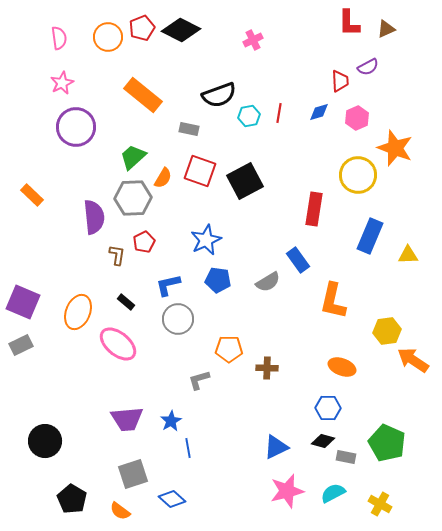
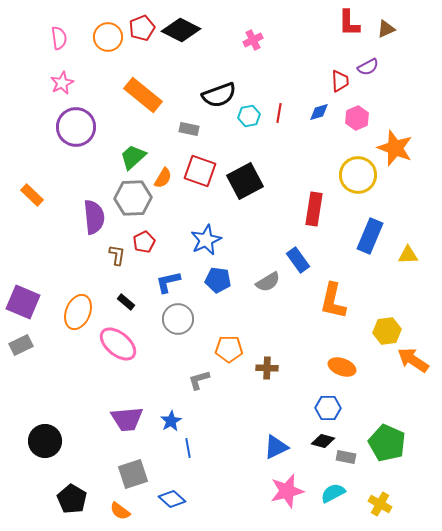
blue L-shape at (168, 285): moved 3 px up
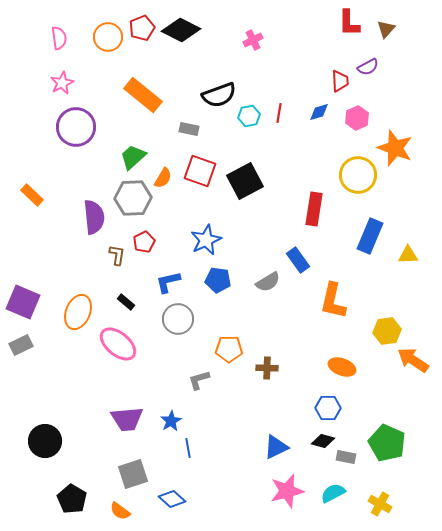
brown triangle at (386, 29): rotated 24 degrees counterclockwise
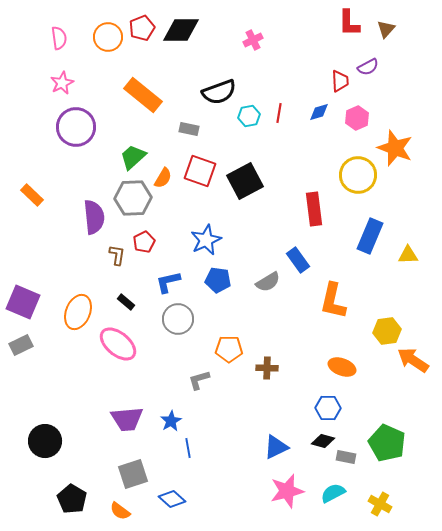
black diamond at (181, 30): rotated 27 degrees counterclockwise
black semicircle at (219, 95): moved 3 px up
red rectangle at (314, 209): rotated 16 degrees counterclockwise
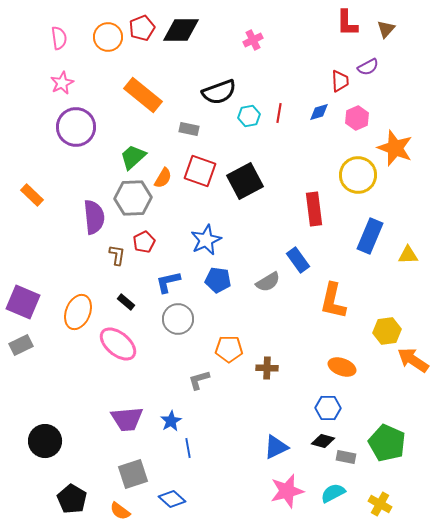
red L-shape at (349, 23): moved 2 px left
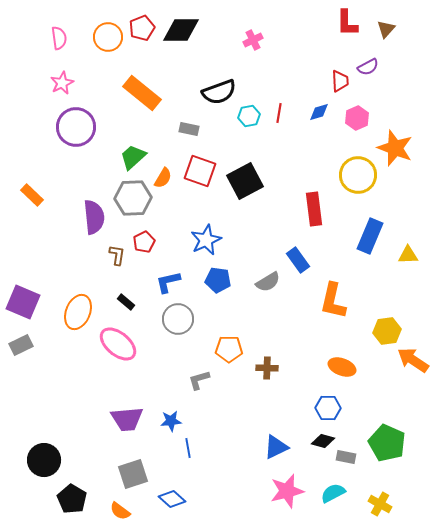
orange rectangle at (143, 95): moved 1 px left, 2 px up
blue star at (171, 421): rotated 25 degrees clockwise
black circle at (45, 441): moved 1 px left, 19 px down
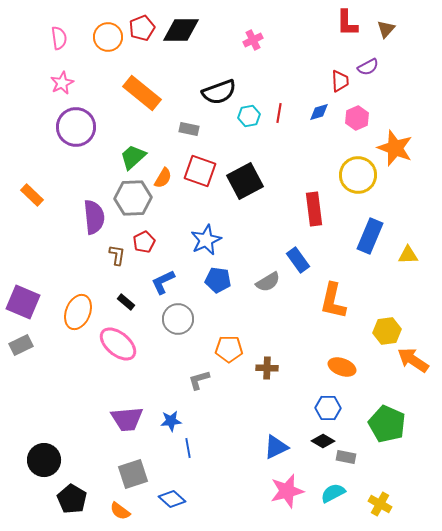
blue L-shape at (168, 282): moved 5 px left; rotated 12 degrees counterclockwise
black diamond at (323, 441): rotated 15 degrees clockwise
green pentagon at (387, 443): moved 19 px up
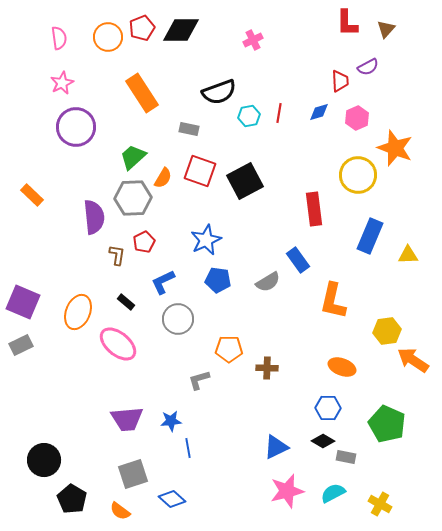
orange rectangle at (142, 93): rotated 18 degrees clockwise
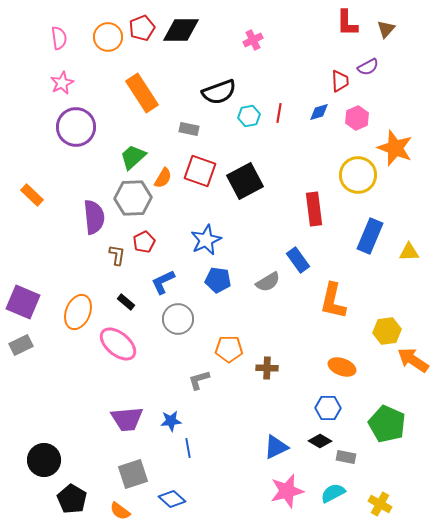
yellow triangle at (408, 255): moved 1 px right, 3 px up
black diamond at (323, 441): moved 3 px left
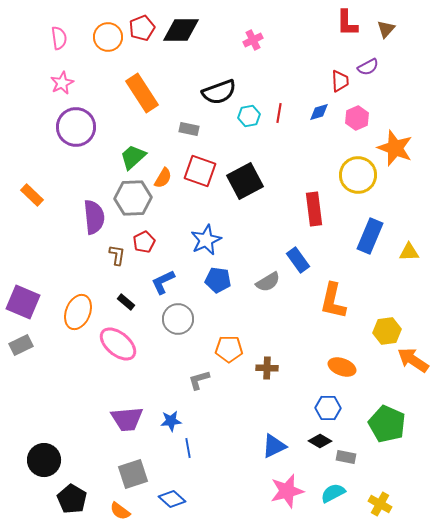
blue triangle at (276, 447): moved 2 px left, 1 px up
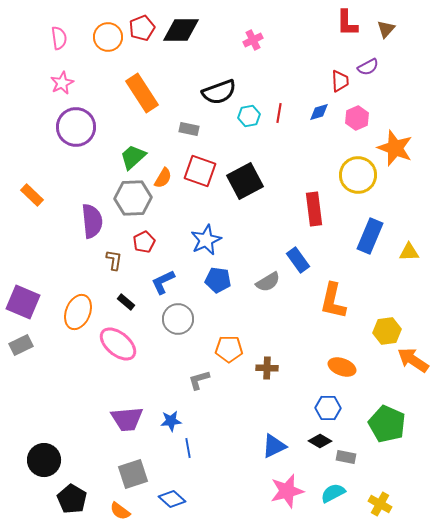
purple semicircle at (94, 217): moved 2 px left, 4 px down
brown L-shape at (117, 255): moved 3 px left, 5 px down
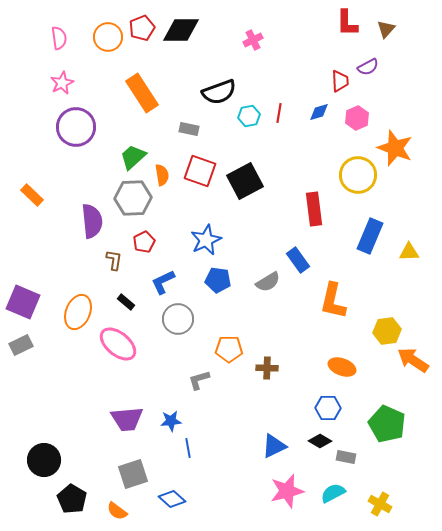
orange semicircle at (163, 178): moved 1 px left, 3 px up; rotated 40 degrees counterclockwise
orange semicircle at (120, 511): moved 3 px left
